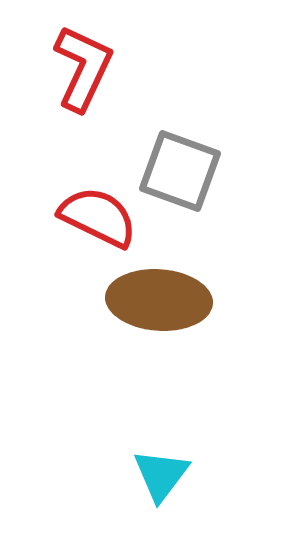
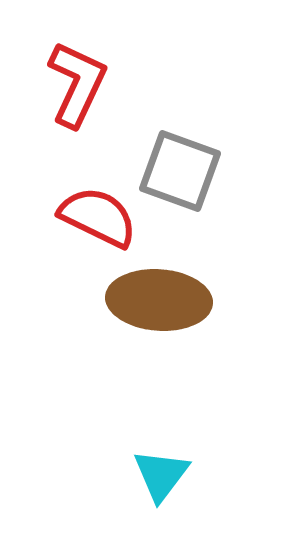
red L-shape: moved 6 px left, 16 px down
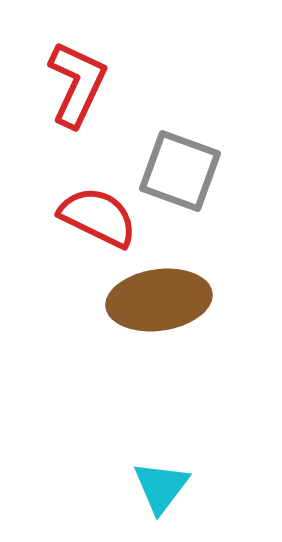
brown ellipse: rotated 12 degrees counterclockwise
cyan triangle: moved 12 px down
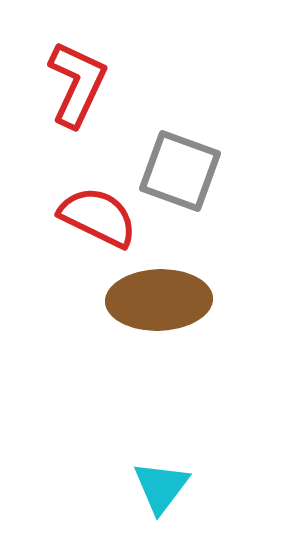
brown ellipse: rotated 6 degrees clockwise
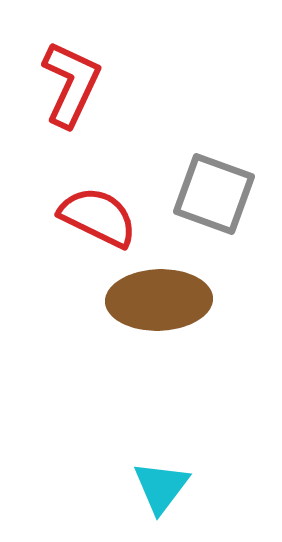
red L-shape: moved 6 px left
gray square: moved 34 px right, 23 px down
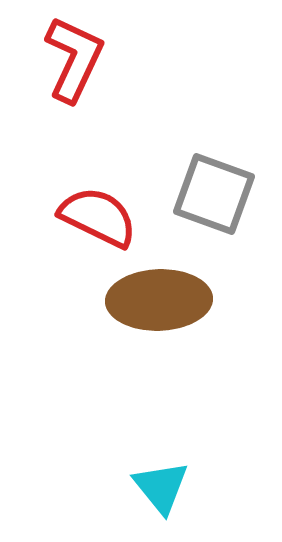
red L-shape: moved 3 px right, 25 px up
cyan triangle: rotated 16 degrees counterclockwise
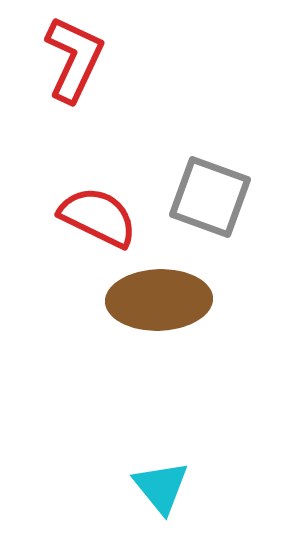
gray square: moved 4 px left, 3 px down
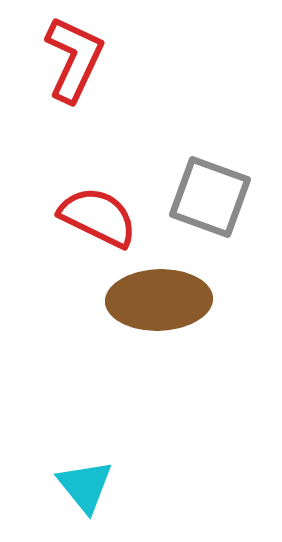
cyan triangle: moved 76 px left, 1 px up
